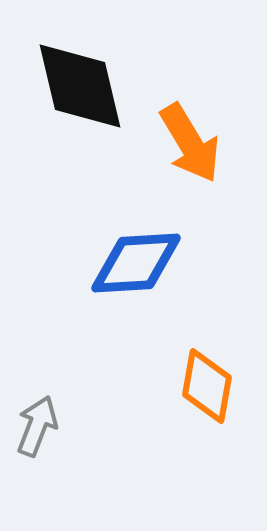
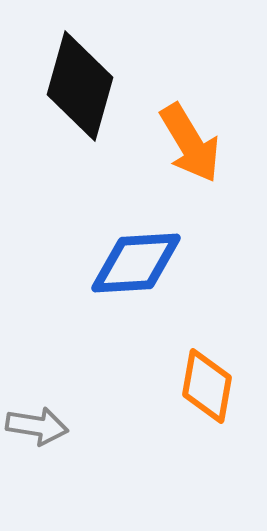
black diamond: rotated 29 degrees clockwise
gray arrow: rotated 78 degrees clockwise
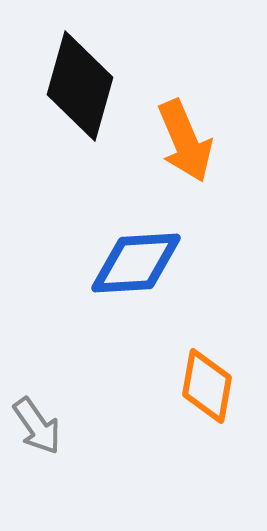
orange arrow: moved 5 px left, 2 px up; rotated 8 degrees clockwise
gray arrow: rotated 46 degrees clockwise
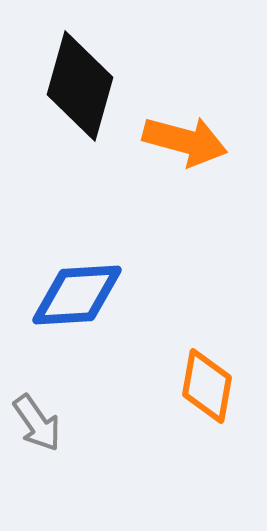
orange arrow: rotated 52 degrees counterclockwise
blue diamond: moved 59 px left, 32 px down
gray arrow: moved 3 px up
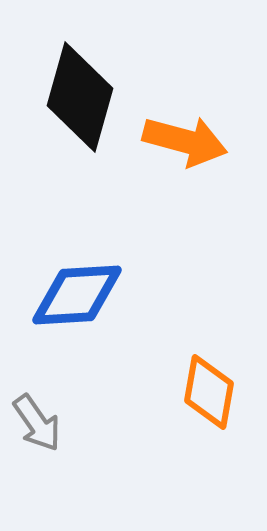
black diamond: moved 11 px down
orange diamond: moved 2 px right, 6 px down
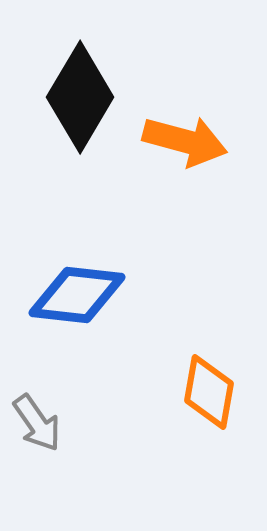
black diamond: rotated 15 degrees clockwise
blue diamond: rotated 10 degrees clockwise
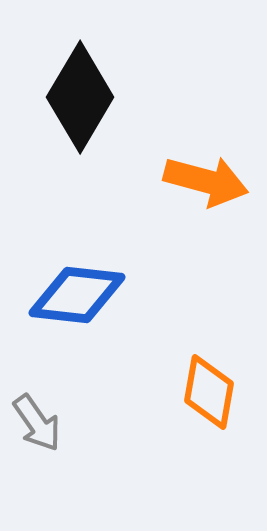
orange arrow: moved 21 px right, 40 px down
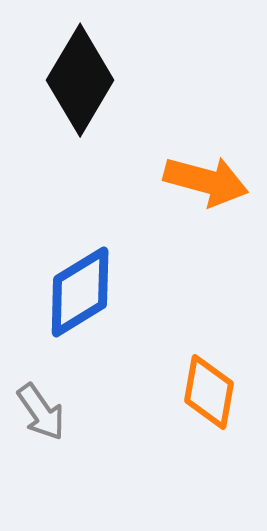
black diamond: moved 17 px up
blue diamond: moved 3 px right, 3 px up; rotated 38 degrees counterclockwise
gray arrow: moved 4 px right, 11 px up
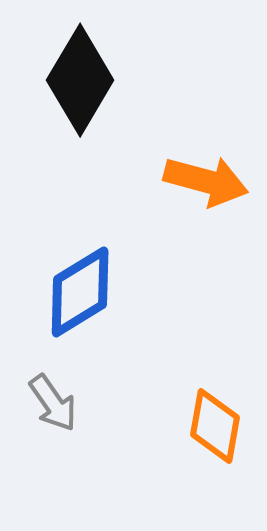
orange diamond: moved 6 px right, 34 px down
gray arrow: moved 12 px right, 9 px up
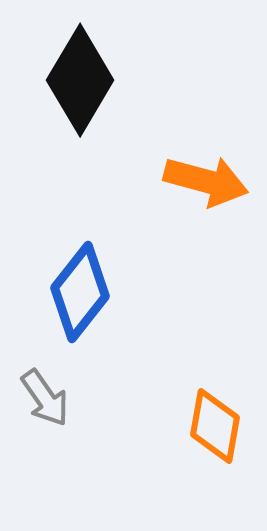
blue diamond: rotated 20 degrees counterclockwise
gray arrow: moved 8 px left, 5 px up
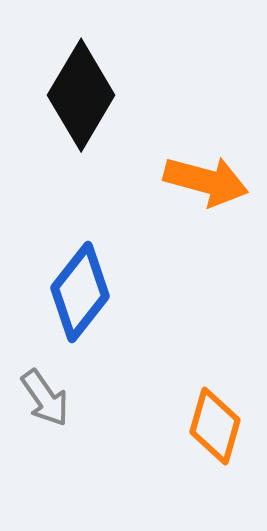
black diamond: moved 1 px right, 15 px down
orange diamond: rotated 6 degrees clockwise
